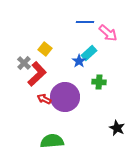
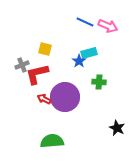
blue line: rotated 24 degrees clockwise
pink arrow: moved 7 px up; rotated 18 degrees counterclockwise
yellow square: rotated 24 degrees counterclockwise
cyan rectangle: rotated 28 degrees clockwise
gray cross: moved 2 px left, 2 px down; rotated 24 degrees clockwise
red L-shape: rotated 150 degrees counterclockwise
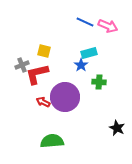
yellow square: moved 1 px left, 2 px down
blue star: moved 2 px right, 4 px down
red arrow: moved 1 px left, 3 px down
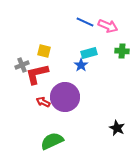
green cross: moved 23 px right, 31 px up
green semicircle: rotated 20 degrees counterclockwise
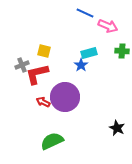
blue line: moved 9 px up
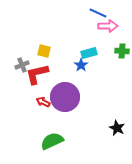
blue line: moved 13 px right
pink arrow: rotated 24 degrees counterclockwise
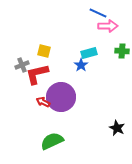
purple circle: moved 4 px left
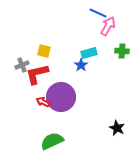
pink arrow: rotated 60 degrees counterclockwise
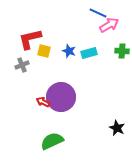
pink arrow: moved 1 px right, 1 px up; rotated 30 degrees clockwise
blue star: moved 12 px left, 14 px up; rotated 16 degrees counterclockwise
red L-shape: moved 7 px left, 35 px up
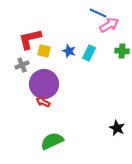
cyan rectangle: rotated 49 degrees counterclockwise
purple circle: moved 17 px left, 13 px up
